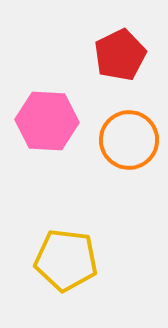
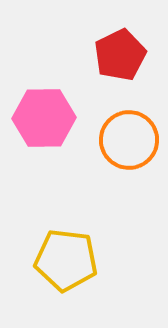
pink hexagon: moved 3 px left, 3 px up; rotated 4 degrees counterclockwise
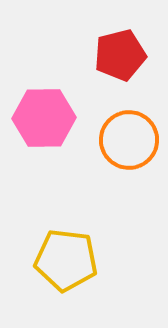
red pentagon: rotated 12 degrees clockwise
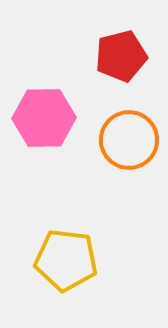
red pentagon: moved 1 px right, 1 px down
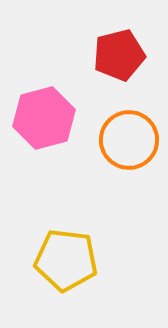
red pentagon: moved 2 px left, 1 px up
pink hexagon: rotated 14 degrees counterclockwise
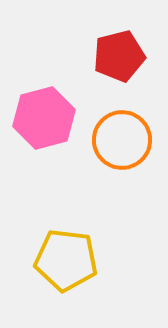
red pentagon: moved 1 px down
orange circle: moved 7 px left
